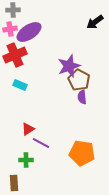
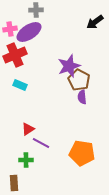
gray cross: moved 23 px right
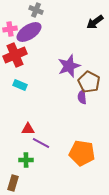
gray cross: rotated 24 degrees clockwise
brown pentagon: moved 10 px right, 2 px down
red triangle: rotated 32 degrees clockwise
brown rectangle: moved 1 px left; rotated 21 degrees clockwise
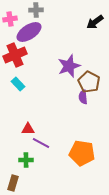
gray cross: rotated 24 degrees counterclockwise
pink cross: moved 10 px up
cyan rectangle: moved 2 px left, 1 px up; rotated 24 degrees clockwise
purple semicircle: moved 1 px right
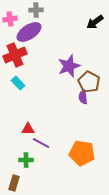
cyan rectangle: moved 1 px up
brown rectangle: moved 1 px right
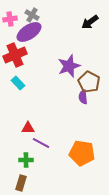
gray cross: moved 4 px left, 5 px down; rotated 32 degrees clockwise
black arrow: moved 5 px left
red triangle: moved 1 px up
brown rectangle: moved 7 px right
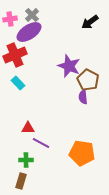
gray cross: rotated 16 degrees clockwise
purple star: rotated 30 degrees counterclockwise
brown pentagon: moved 1 px left, 2 px up
brown rectangle: moved 2 px up
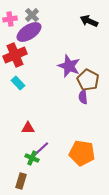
black arrow: moved 1 px left, 1 px up; rotated 60 degrees clockwise
purple line: moved 6 px down; rotated 72 degrees counterclockwise
green cross: moved 6 px right, 2 px up; rotated 24 degrees clockwise
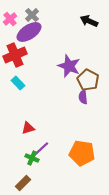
pink cross: rotated 32 degrees counterclockwise
red triangle: rotated 16 degrees counterclockwise
brown rectangle: moved 2 px right, 2 px down; rotated 28 degrees clockwise
